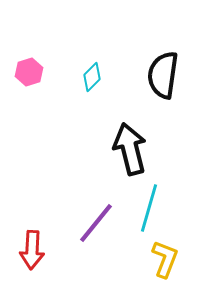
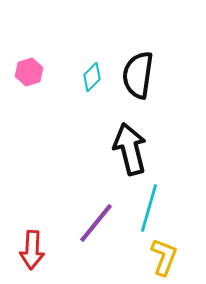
black semicircle: moved 25 px left
yellow L-shape: moved 1 px left, 2 px up
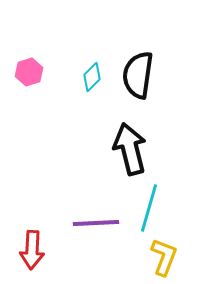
purple line: rotated 48 degrees clockwise
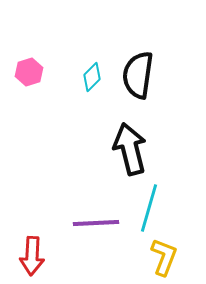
red arrow: moved 6 px down
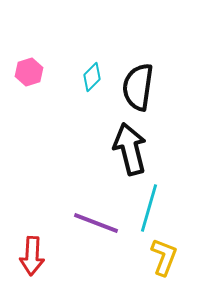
black semicircle: moved 12 px down
purple line: rotated 24 degrees clockwise
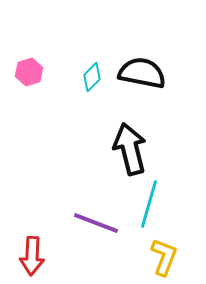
black semicircle: moved 4 px right, 14 px up; rotated 93 degrees clockwise
cyan line: moved 4 px up
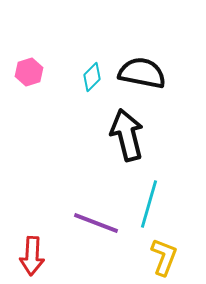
black arrow: moved 3 px left, 14 px up
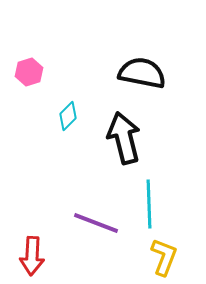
cyan diamond: moved 24 px left, 39 px down
black arrow: moved 3 px left, 3 px down
cyan line: rotated 18 degrees counterclockwise
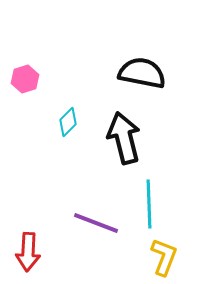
pink hexagon: moved 4 px left, 7 px down
cyan diamond: moved 6 px down
red arrow: moved 4 px left, 4 px up
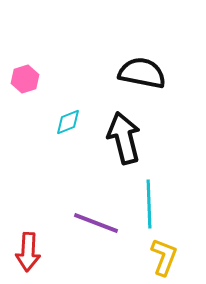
cyan diamond: rotated 24 degrees clockwise
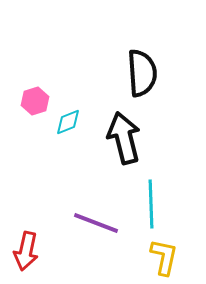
black semicircle: rotated 75 degrees clockwise
pink hexagon: moved 10 px right, 22 px down
cyan line: moved 2 px right
red arrow: moved 2 px left, 1 px up; rotated 9 degrees clockwise
yellow L-shape: rotated 9 degrees counterclockwise
